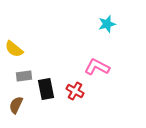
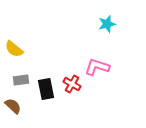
pink L-shape: rotated 10 degrees counterclockwise
gray rectangle: moved 3 px left, 4 px down
red cross: moved 3 px left, 7 px up
brown semicircle: moved 3 px left, 1 px down; rotated 108 degrees clockwise
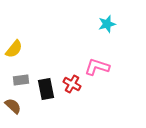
yellow semicircle: rotated 90 degrees counterclockwise
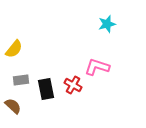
red cross: moved 1 px right, 1 px down
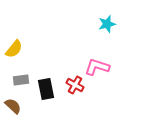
red cross: moved 2 px right
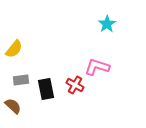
cyan star: rotated 18 degrees counterclockwise
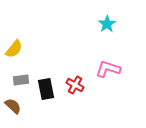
pink L-shape: moved 11 px right, 2 px down
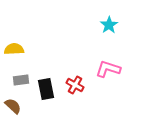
cyan star: moved 2 px right, 1 px down
yellow semicircle: rotated 132 degrees counterclockwise
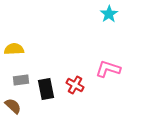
cyan star: moved 11 px up
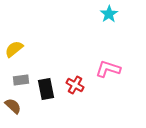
yellow semicircle: rotated 36 degrees counterclockwise
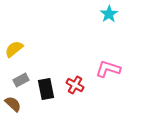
gray rectangle: rotated 21 degrees counterclockwise
brown semicircle: moved 2 px up
